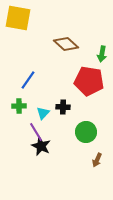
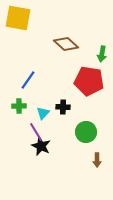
brown arrow: rotated 24 degrees counterclockwise
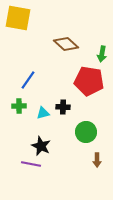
cyan triangle: rotated 32 degrees clockwise
purple line: moved 5 px left, 32 px down; rotated 48 degrees counterclockwise
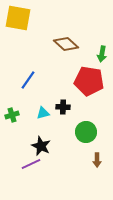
green cross: moved 7 px left, 9 px down; rotated 16 degrees counterclockwise
purple line: rotated 36 degrees counterclockwise
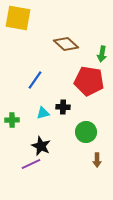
blue line: moved 7 px right
green cross: moved 5 px down; rotated 16 degrees clockwise
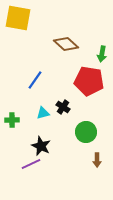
black cross: rotated 32 degrees clockwise
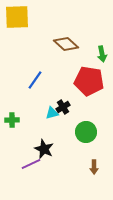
yellow square: moved 1 px left, 1 px up; rotated 12 degrees counterclockwise
green arrow: rotated 21 degrees counterclockwise
black cross: rotated 24 degrees clockwise
cyan triangle: moved 9 px right
black star: moved 3 px right, 3 px down
brown arrow: moved 3 px left, 7 px down
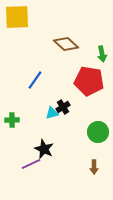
green circle: moved 12 px right
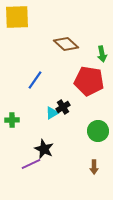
cyan triangle: rotated 16 degrees counterclockwise
green circle: moved 1 px up
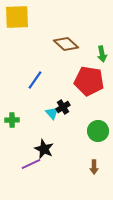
cyan triangle: rotated 40 degrees counterclockwise
